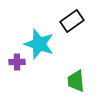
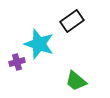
purple cross: rotated 14 degrees counterclockwise
green trapezoid: rotated 45 degrees counterclockwise
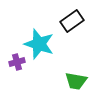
green trapezoid: rotated 30 degrees counterclockwise
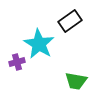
black rectangle: moved 2 px left
cyan star: rotated 12 degrees clockwise
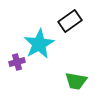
cyan star: rotated 12 degrees clockwise
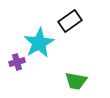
cyan star: moved 1 px up
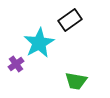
black rectangle: moved 1 px up
purple cross: moved 1 px left, 2 px down; rotated 21 degrees counterclockwise
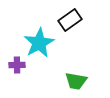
purple cross: moved 1 px right, 1 px down; rotated 35 degrees clockwise
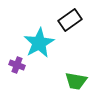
purple cross: rotated 21 degrees clockwise
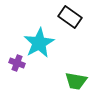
black rectangle: moved 3 px up; rotated 70 degrees clockwise
purple cross: moved 2 px up
